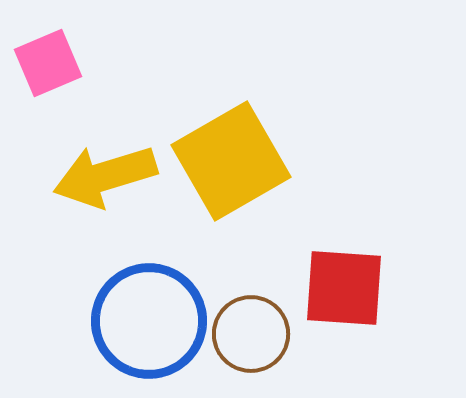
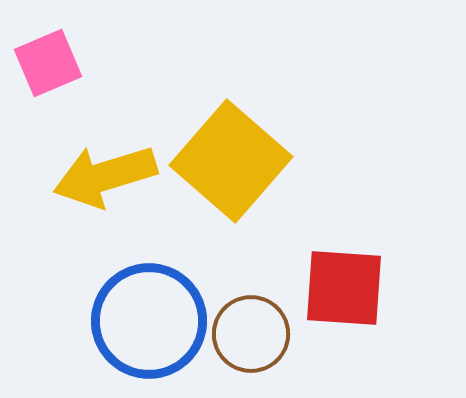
yellow square: rotated 19 degrees counterclockwise
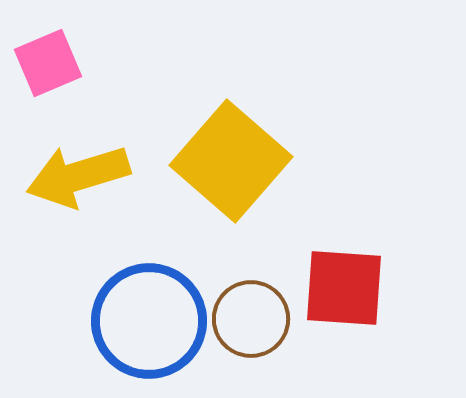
yellow arrow: moved 27 px left
brown circle: moved 15 px up
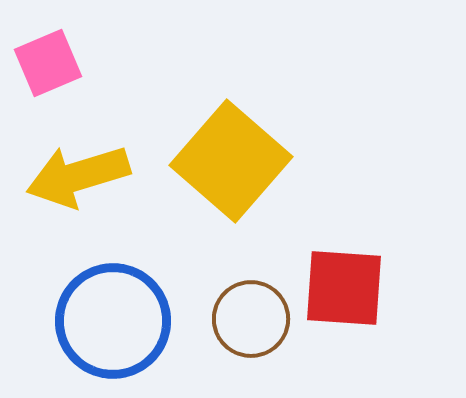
blue circle: moved 36 px left
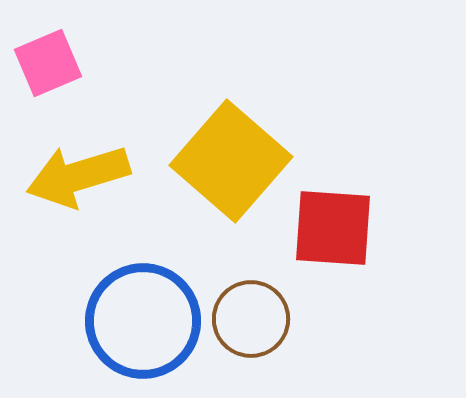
red square: moved 11 px left, 60 px up
blue circle: moved 30 px right
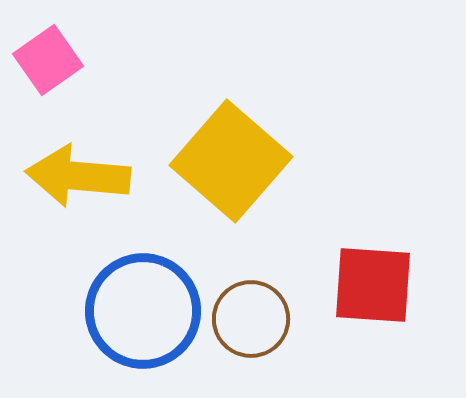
pink square: moved 3 px up; rotated 12 degrees counterclockwise
yellow arrow: rotated 22 degrees clockwise
red square: moved 40 px right, 57 px down
blue circle: moved 10 px up
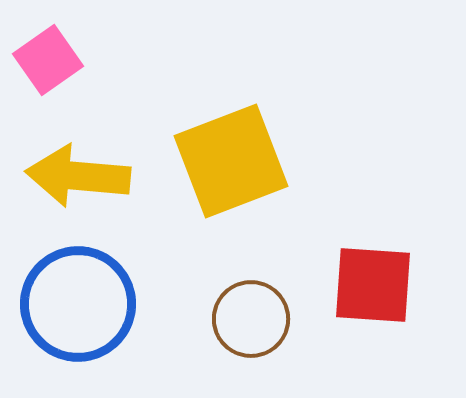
yellow square: rotated 28 degrees clockwise
blue circle: moved 65 px left, 7 px up
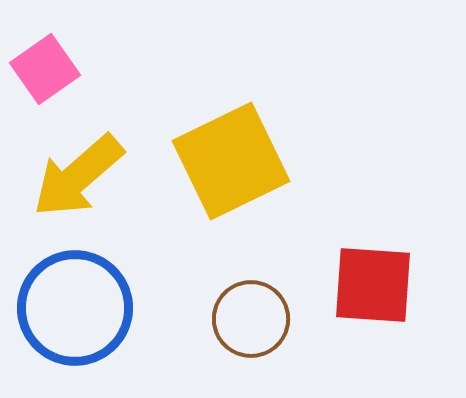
pink square: moved 3 px left, 9 px down
yellow square: rotated 5 degrees counterclockwise
yellow arrow: rotated 46 degrees counterclockwise
blue circle: moved 3 px left, 4 px down
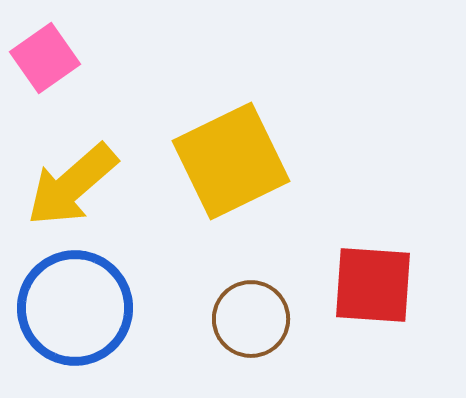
pink square: moved 11 px up
yellow arrow: moved 6 px left, 9 px down
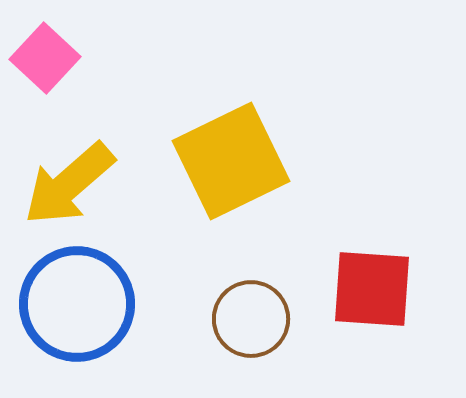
pink square: rotated 12 degrees counterclockwise
yellow arrow: moved 3 px left, 1 px up
red square: moved 1 px left, 4 px down
blue circle: moved 2 px right, 4 px up
